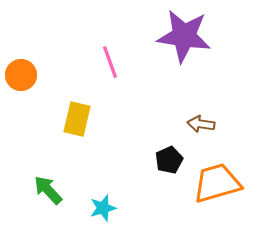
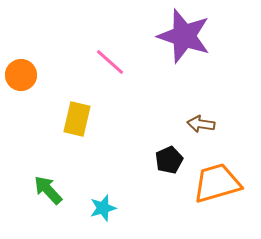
purple star: rotated 10 degrees clockwise
pink line: rotated 28 degrees counterclockwise
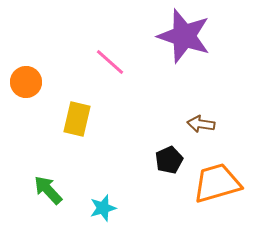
orange circle: moved 5 px right, 7 px down
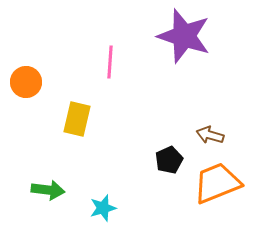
pink line: rotated 52 degrees clockwise
brown arrow: moved 9 px right, 11 px down; rotated 8 degrees clockwise
orange trapezoid: rotated 6 degrees counterclockwise
green arrow: rotated 140 degrees clockwise
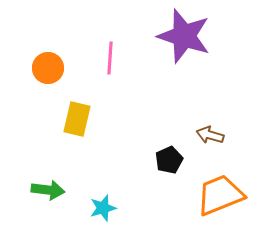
pink line: moved 4 px up
orange circle: moved 22 px right, 14 px up
orange trapezoid: moved 3 px right, 12 px down
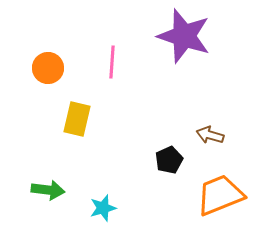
pink line: moved 2 px right, 4 px down
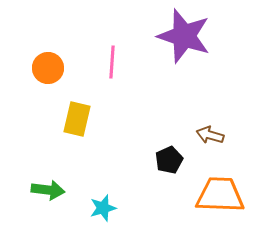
orange trapezoid: rotated 24 degrees clockwise
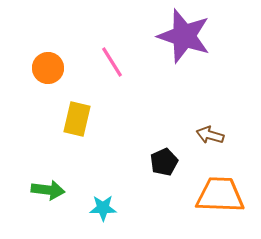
pink line: rotated 36 degrees counterclockwise
black pentagon: moved 5 px left, 2 px down
cyan star: rotated 16 degrees clockwise
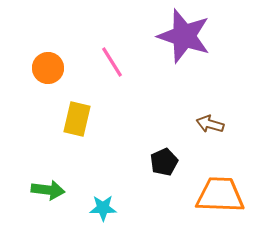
brown arrow: moved 11 px up
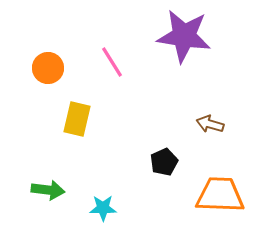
purple star: rotated 10 degrees counterclockwise
